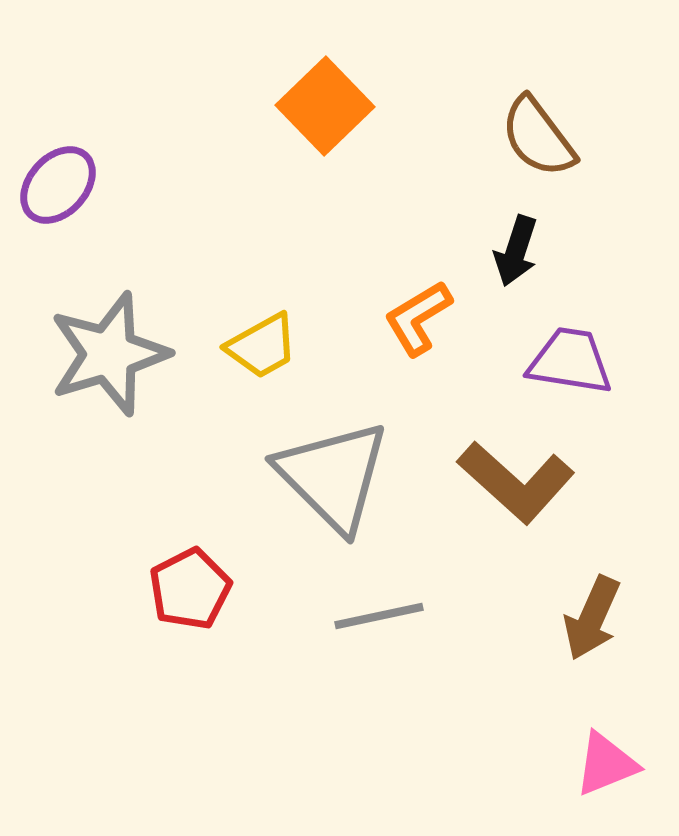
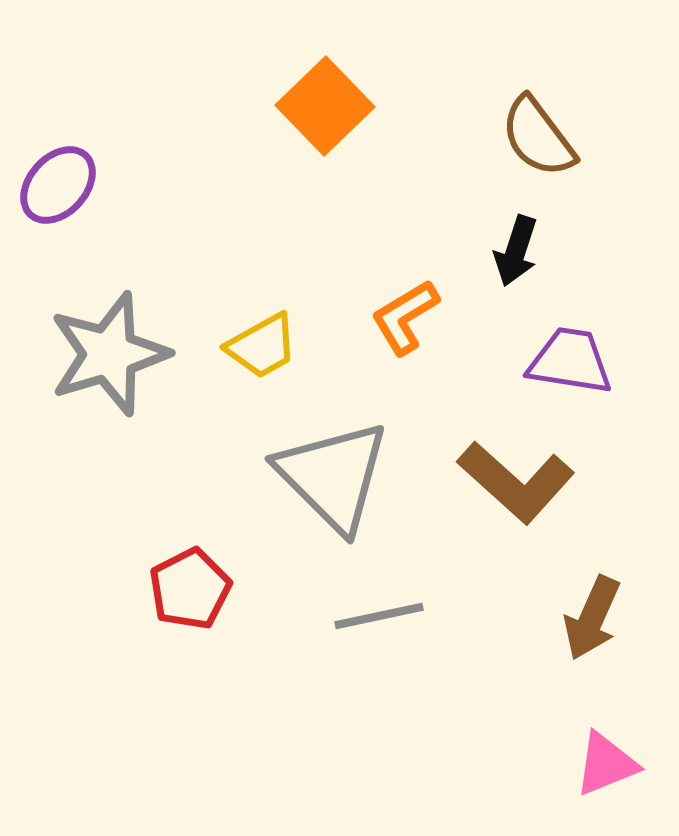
orange L-shape: moved 13 px left, 1 px up
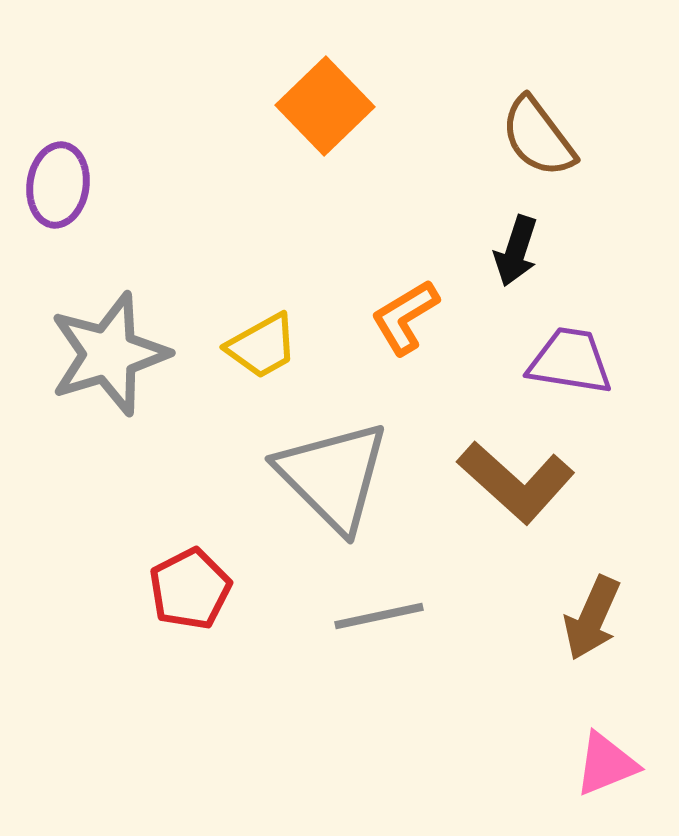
purple ellipse: rotated 34 degrees counterclockwise
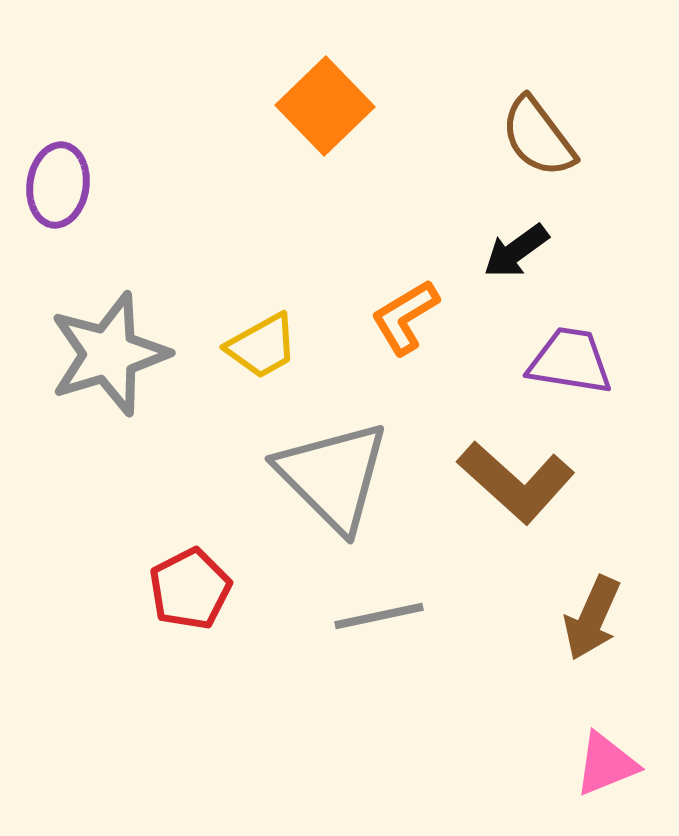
black arrow: rotated 36 degrees clockwise
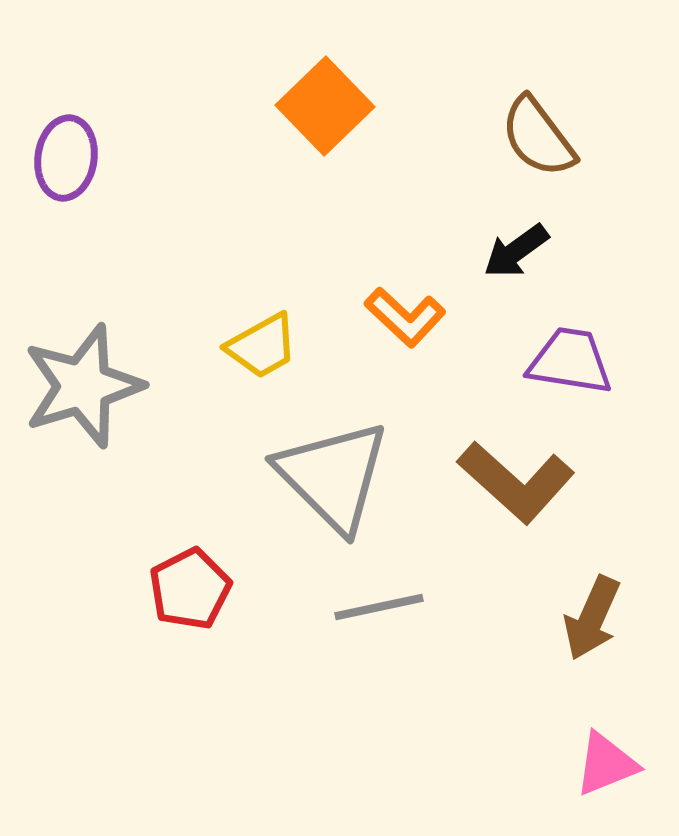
purple ellipse: moved 8 px right, 27 px up
orange L-shape: rotated 106 degrees counterclockwise
gray star: moved 26 px left, 32 px down
gray line: moved 9 px up
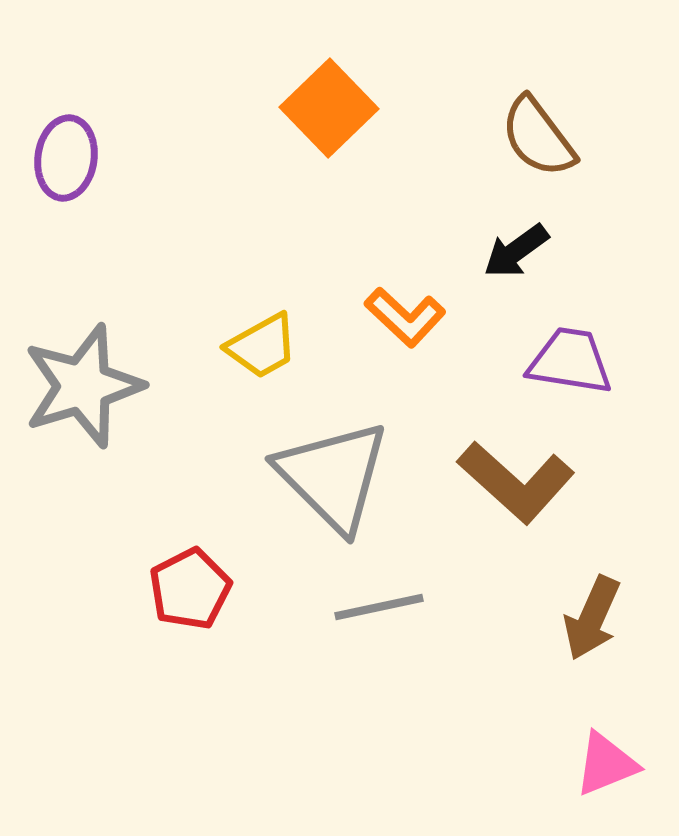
orange square: moved 4 px right, 2 px down
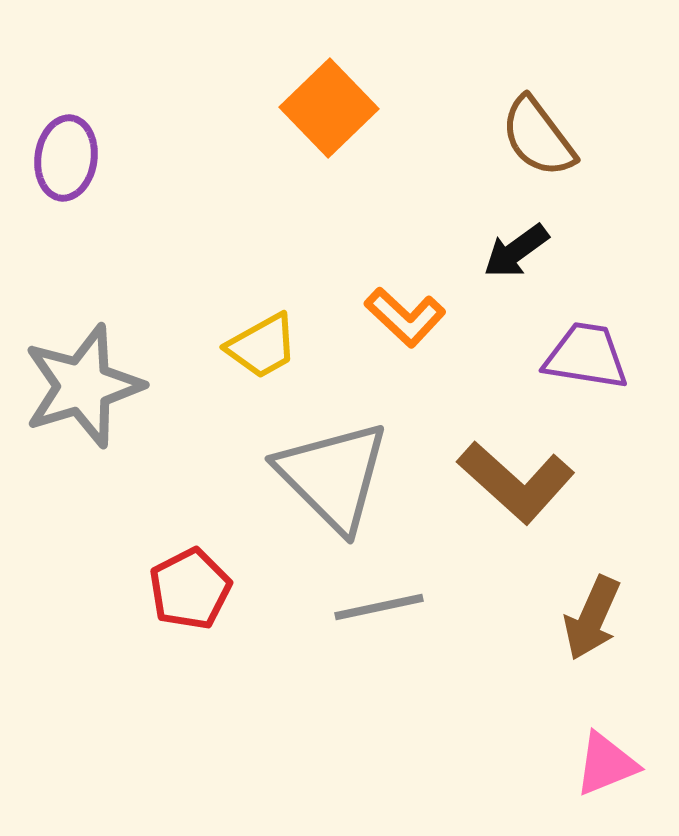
purple trapezoid: moved 16 px right, 5 px up
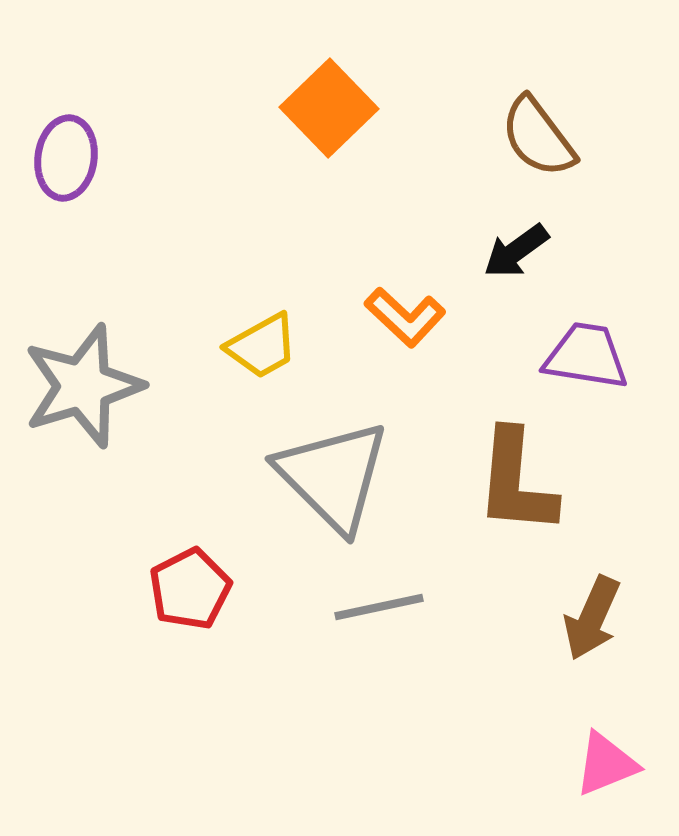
brown L-shape: rotated 53 degrees clockwise
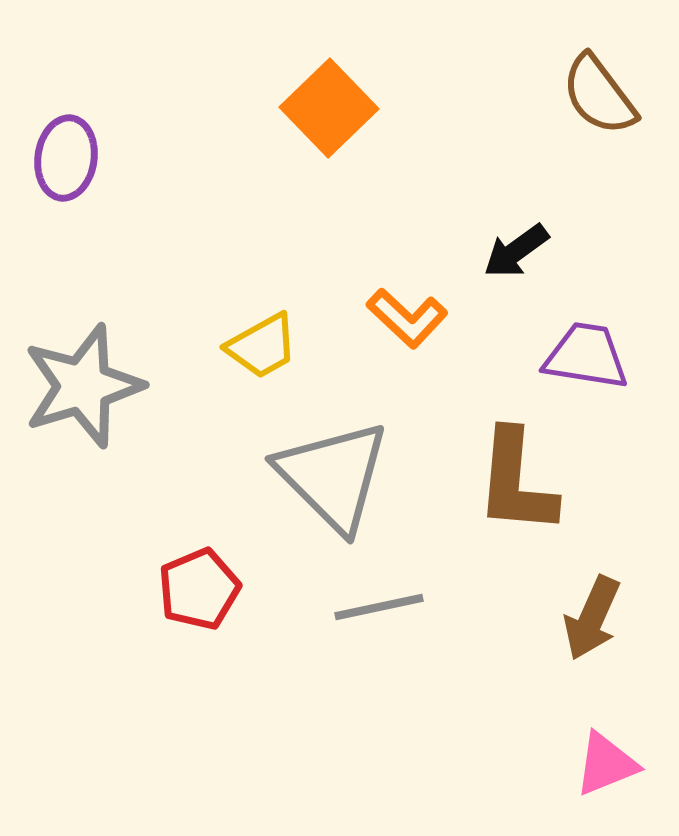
brown semicircle: moved 61 px right, 42 px up
orange L-shape: moved 2 px right, 1 px down
red pentagon: moved 9 px right; rotated 4 degrees clockwise
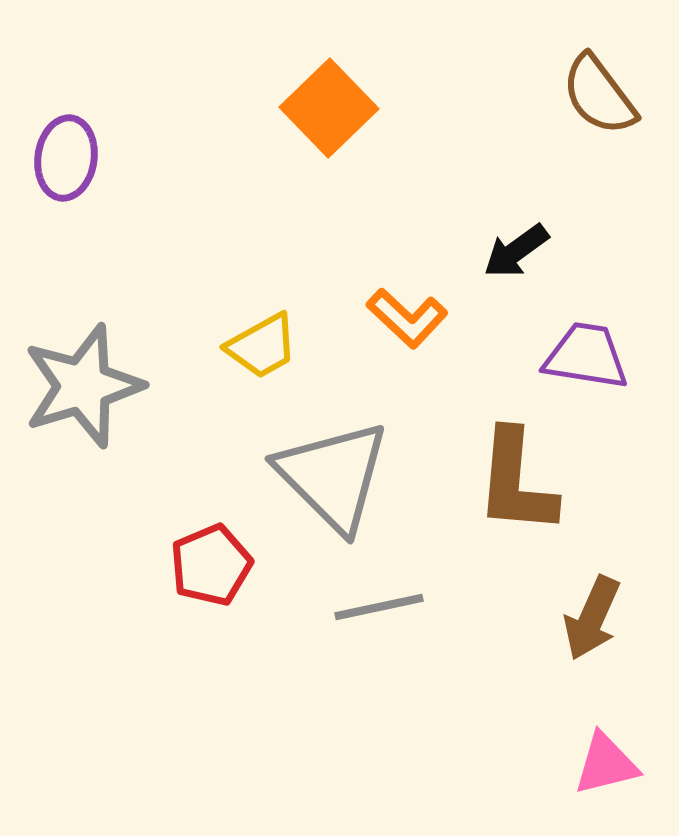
red pentagon: moved 12 px right, 24 px up
pink triangle: rotated 8 degrees clockwise
